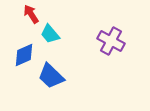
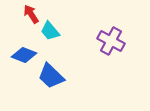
cyan trapezoid: moved 3 px up
blue diamond: rotated 45 degrees clockwise
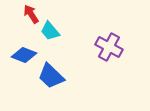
purple cross: moved 2 px left, 6 px down
